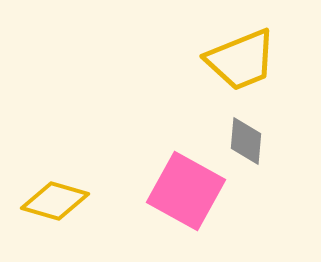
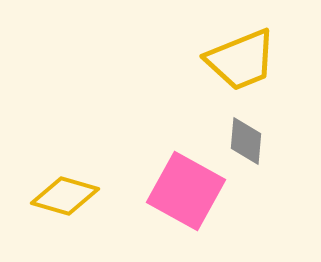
yellow diamond: moved 10 px right, 5 px up
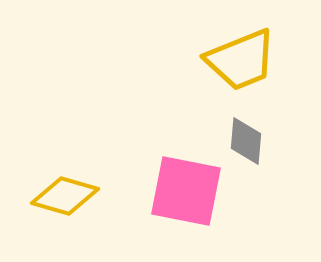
pink square: rotated 18 degrees counterclockwise
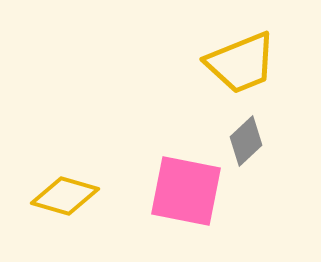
yellow trapezoid: moved 3 px down
gray diamond: rotated 42 degrees clockwise
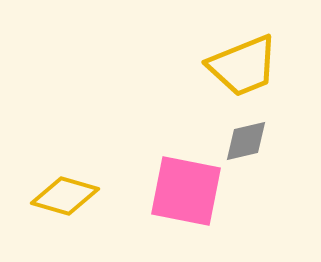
yellow trapezoid: moved 2 px right, 3 px down
gray diamond: rotated 30 degrees clockwise
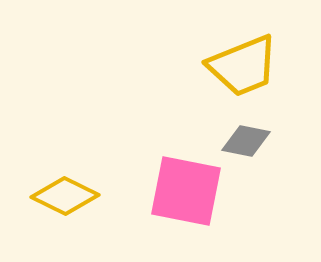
gray diamond: rotated 24 degrees clockwise
yellow diamond: rotated 10 degrees clockwise
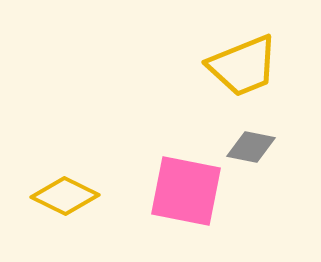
gray diamond: moved 5 px right, 6 px down
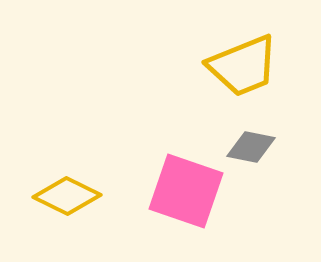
pink square: rotated 8 degrees clockwise
yellow diamond: moved 2 px right
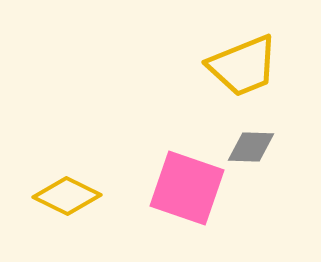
gray diamond: rotated 9 degrees counterclockwise
pink square: moved 1 px right, 3 px up
